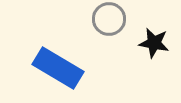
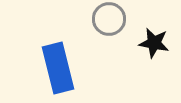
blue rectangle: rotated 45 degrees clockwise
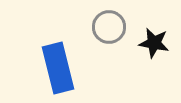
gray circle: moved 8 px down
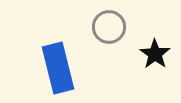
black star: moved 1 px right, 11 px down; rotated 24 degrees clockwise
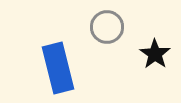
gray circle: moved 2 px left
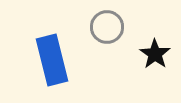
blue rectangle: moved 6 px left, 8 px up
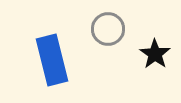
gray circle: moved 1 px right, 2 px down
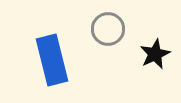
black star: rotated 12 degrees clockwise
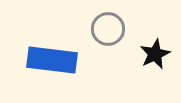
blue rectangle: rotated 69 degrees counterclockwise
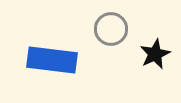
gray circle: moved 3 px right
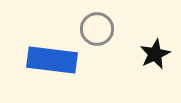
gray circle: moved 14 px left
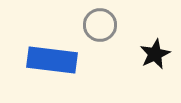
gray circle: moved 3 px right, 4 px up
